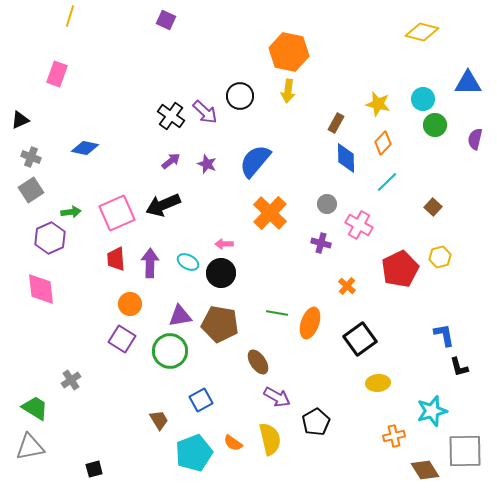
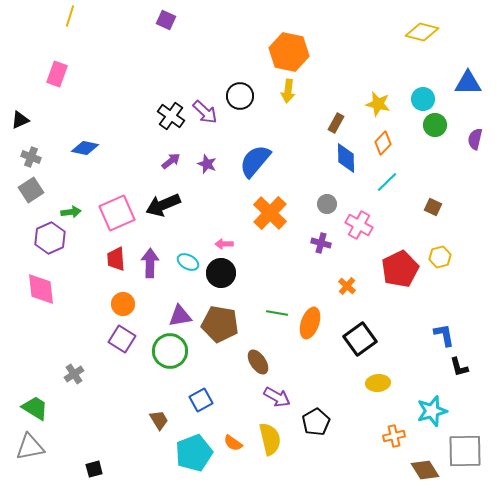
brown square at (433, 207): rotated 18 degrees counterclockwise
orange circle at (130, 304): moved 7 px left
gray cross at (71, 380): moved 3 px right, 6 px up
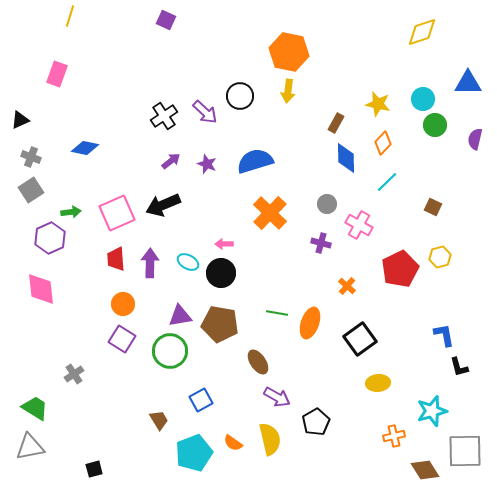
yellow diamond at (422, 32): rotated 32 degrees counterclockwise
black cross at (171, 116): moved 7 px left; rotated 20 degrees clockwise
blue semicircle at (255, 161): rotated 33 degrees clockwise
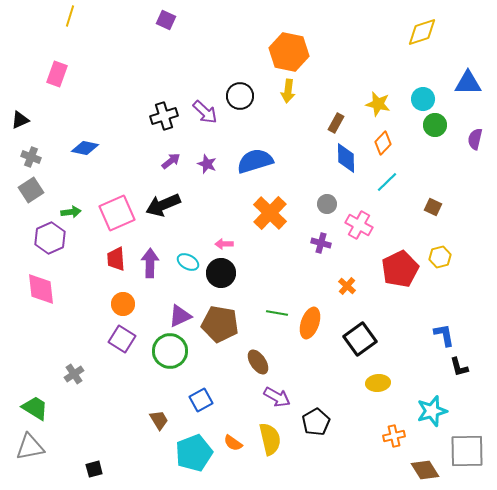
black cross at (164, 116): rotated 16 degrees clockwise
purple triangle at (180, 316): rotated 15 degrees counterclockwise
gray square at (465, 451): moved 2 px right
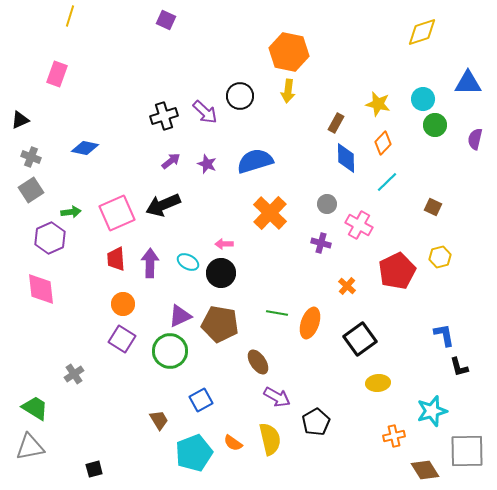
red pentagon at (400, 269): moved 3 px left, 2 px down
